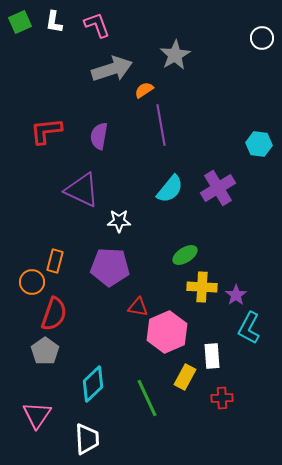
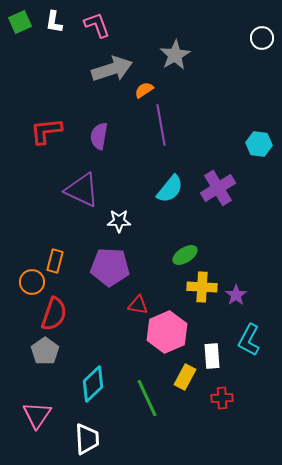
red triangle: moved 2 px up
cyan L-shape: moved 12 px down
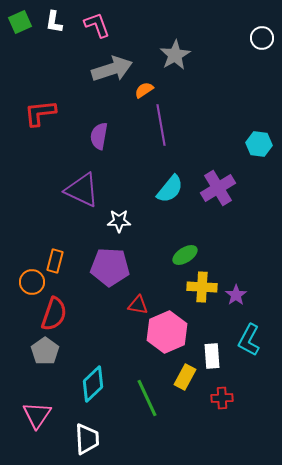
red L-shape: moved 6 px left, 18 px up
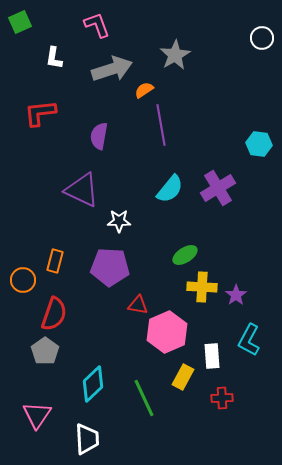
white L-shape: moved 36 px down
orange circle: moved 9 px left, 2 px up
yellow rectangle: moved 2 px left
green line: moved 3 px left
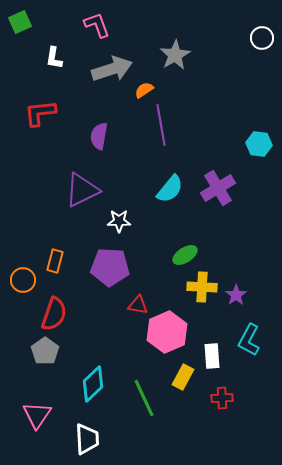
purple triangle: rotated 51 degrees counterclockwise
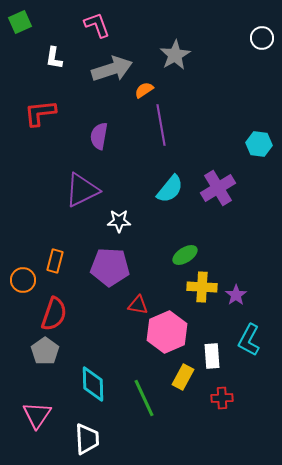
cyan diamond: rotated 48 degrees counterclockwise
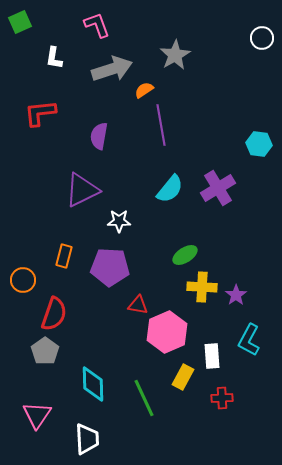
orange rectangle: moved 9 px right, 5 px up
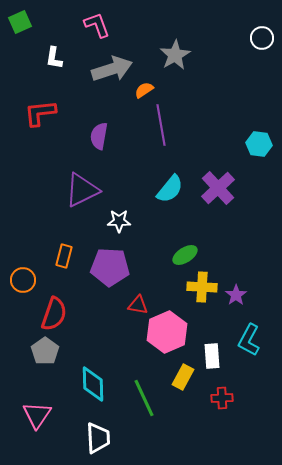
purple cross: rotated 12 degrees counterclockwise
white trapezoid: moved 11 px right, 1 px up
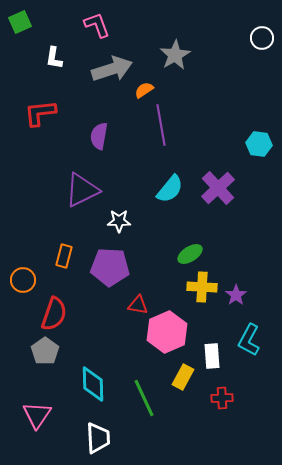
green ellipse: moved 5 px right, 1 px up
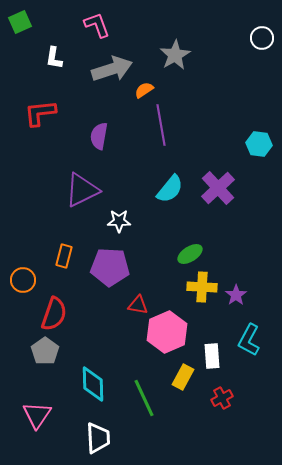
red cross: rotated 25 degrees counterclockwise
